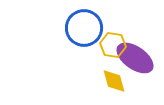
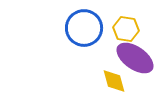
yellow hexagon: moved 13 px right, 16 px up
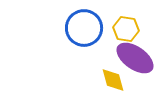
yellow diamond: moved 1 px left, 1 px up
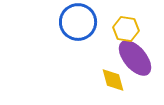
blue circle: moved 6 px left, 6 px up
purple ellipse: rotated 15 degrees clockwise
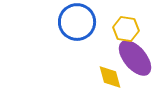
blue circle: moved 1 px left
yellow diamond: moved 3 px left, 3 px up
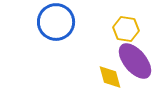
blue circle: moved 21 px left
purple ellipse: moved 3 px down
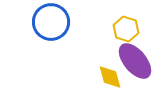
blue circle: moved 5 px left
yellow hexagon: rotated 10 degrees clockwise
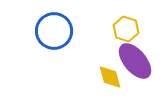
blue circle: moved 3 px right, 9 px down
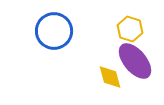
yellow hexagon: moved 4 px right
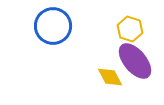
blue circle: moved 1 px left, 5 px up
yellow diamond: rotated 12 degrees counterclockwise
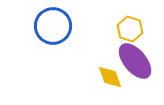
yellow diamond: rotated 8 degrees clockwise
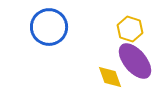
blue circle: moved 4 px left, 1 px down
